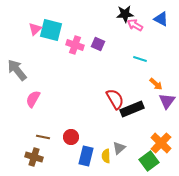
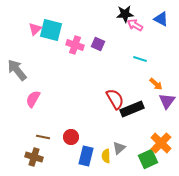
green square: moved 1 px left, 2 px up; rotated 12 degrees clockwise
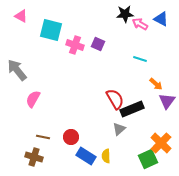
pink arrow: moved 5 px right, 1 px up
pink triangle: moved 14 px left, 13 px up; rotated 48 degrees counterclockwise
gray triangle: moved 19 px up
blue rectangle: rotated 72 degrees counterclockwise
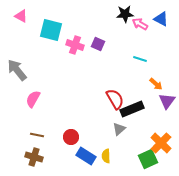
brown line: moved 6 px left, 2 px up
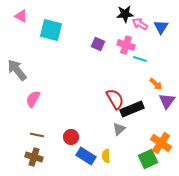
blue triangle: moved 8 px down; rotated 35 degrees clockwise
pink cross: moved 51 px right
orange cross: rotated 10 degrees counterclockwise
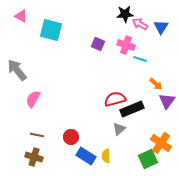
red semicircle: rotated 75 degrees counterclockwise
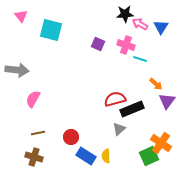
pink triangle: rotated 24 degrees clockwise
gray arrow: rotated 135 degrees clockwise
brown line: moved 1 px right, 2 px up; rotated 24 degrees counterclockwise
green square: moved 1 px right, 3 px up
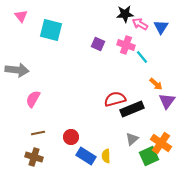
cyan line: moved 2 px right, 2 px up; rotated 32 degrees clockwise
gray triangle: moved 13 px right, 10 px down
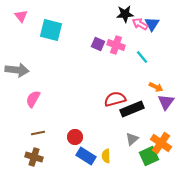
blue triangle: moved 9 px left, 3 px up
pink cross: moved 10 px left
orange arrow: moved 3 px down; rotated 16 degrees counterclockwise
purple triangle: moved 1 px left, 1 px down
red circle: moved 4 px right
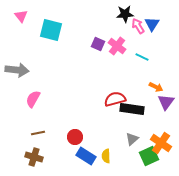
pink arrow: moved 2 px left, 2 px down; rotated 28 degrees clockwise
pink cross: moved 1 px right, 1 px down; rotated 18 degrees clockwise
cyan line: rotated 24 degrees counterclockwise
black rectangle: rotated 30 degrees clockwise
